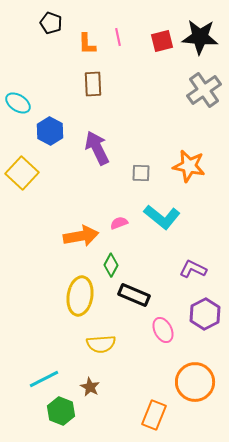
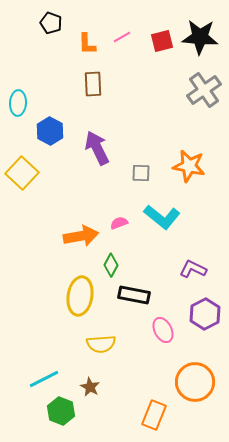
pink line: moved 4 px right; rotated 72 degrees clockwise
cyan ellipse: rotated 60 degrees clockwise
black rectangle: rotated 12 degrees counterclockwise
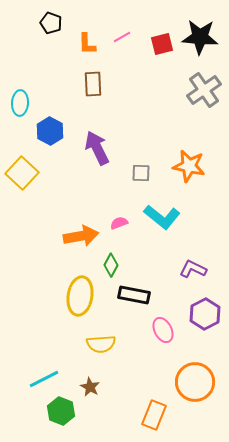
red square: moved 3 px down
cyan ellipse: moved 2 px right
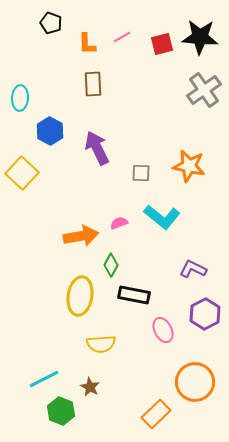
cyan ellipse: moved 5 px up
orange rectangle: moved 2 px right, 1 px up; rotated 24 degrees clockwise
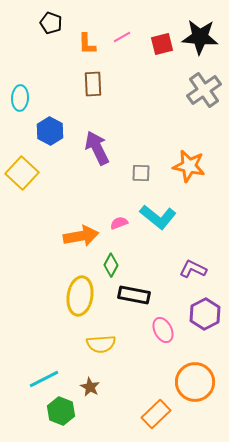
cyan L-shape: moved 4 px left
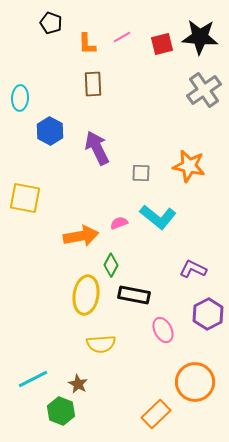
yellow square: moved 3 px right, 25 px down; rotated 32 degrees counterclockwise
yellow ellipse: moved 6 px right, 1 px up
purple hexagon: moved 3 px right
cyan line: moved 11 px left
brown star: moved 12 px left, 3 px up
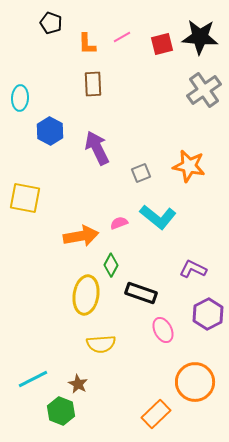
gray square: rotated 24 degrees counterclockwise
black rectangle: moved 7 px right, 2 px up; rotated 8 degrees clockwise
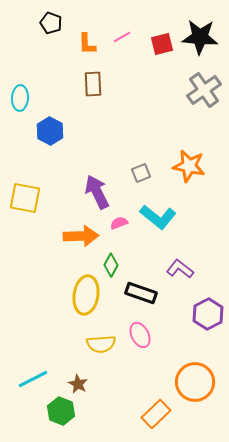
purple arrow: moved 44 px down
orange arrow: rotated 8 degrees clockwise
purple L-shape: moved 13 px left; rotated 12 degrees clockwise
pink ellipse: moved 23 px left, 5 px down
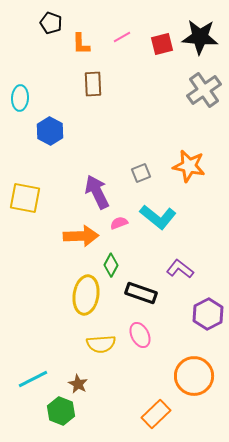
orange L-shape: moved 6 px left
orange circle: moved 1 px left, 6 px up
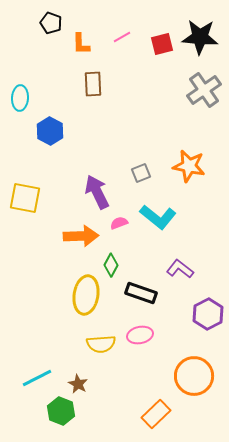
pink ellipse: rotated 75 degrees counterclockwise
cyan line: moved 4 px right, 1 px up
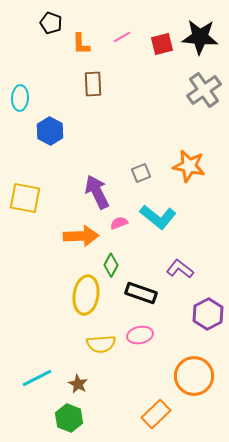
green hexagon: moved 8 px right, 7 px down
